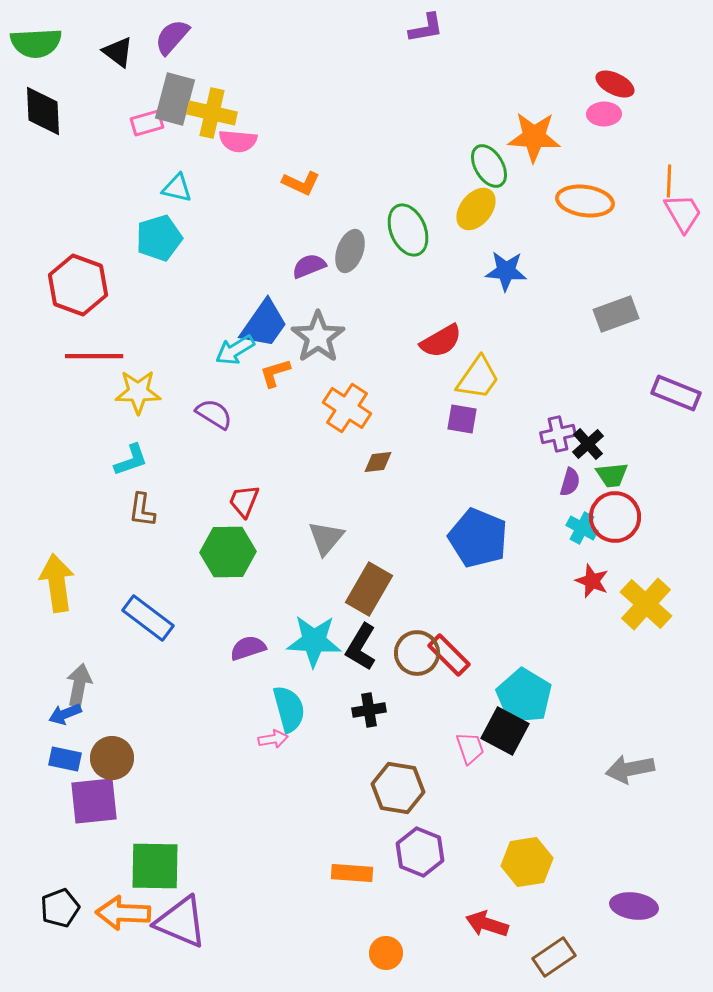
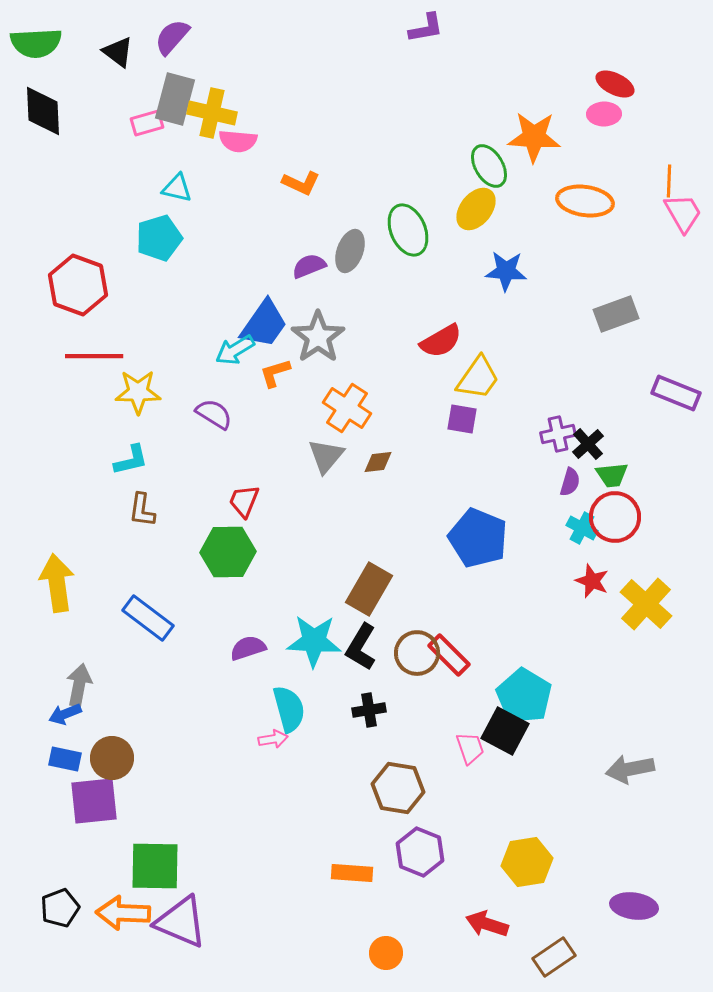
cyan L-shape at (131, 460): rotated 6 degrees clockwise
gray triangle at (326, 538): moved 82 px up
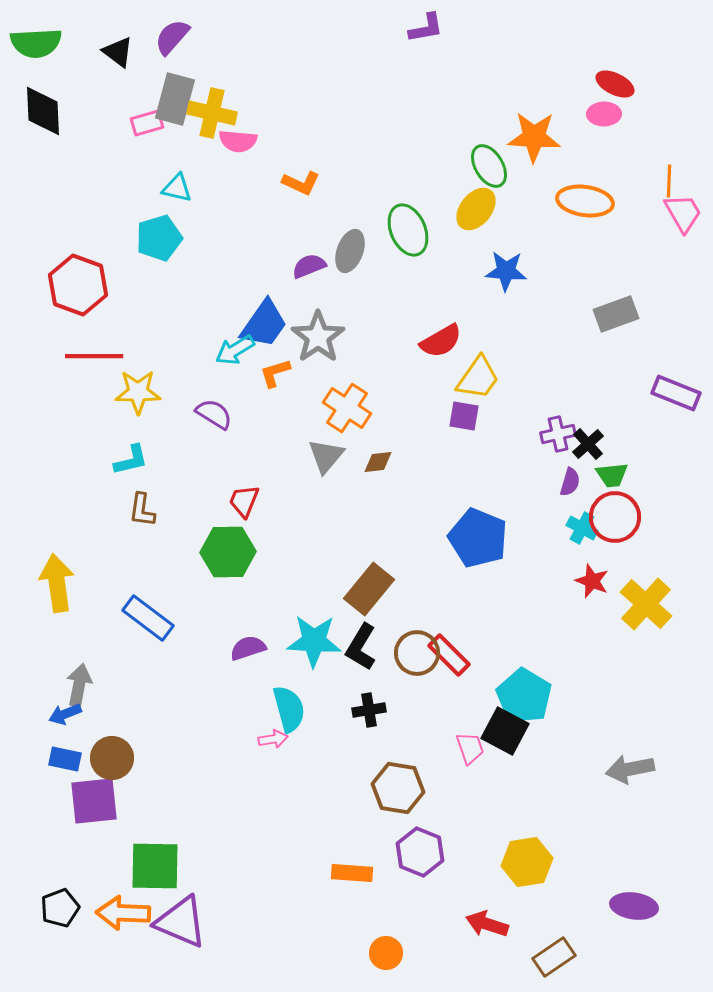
purple square at (462, 419): moved 2 px right, 3 px up
brown rectangle at (369, 589): rotated 9 degrees clockwise
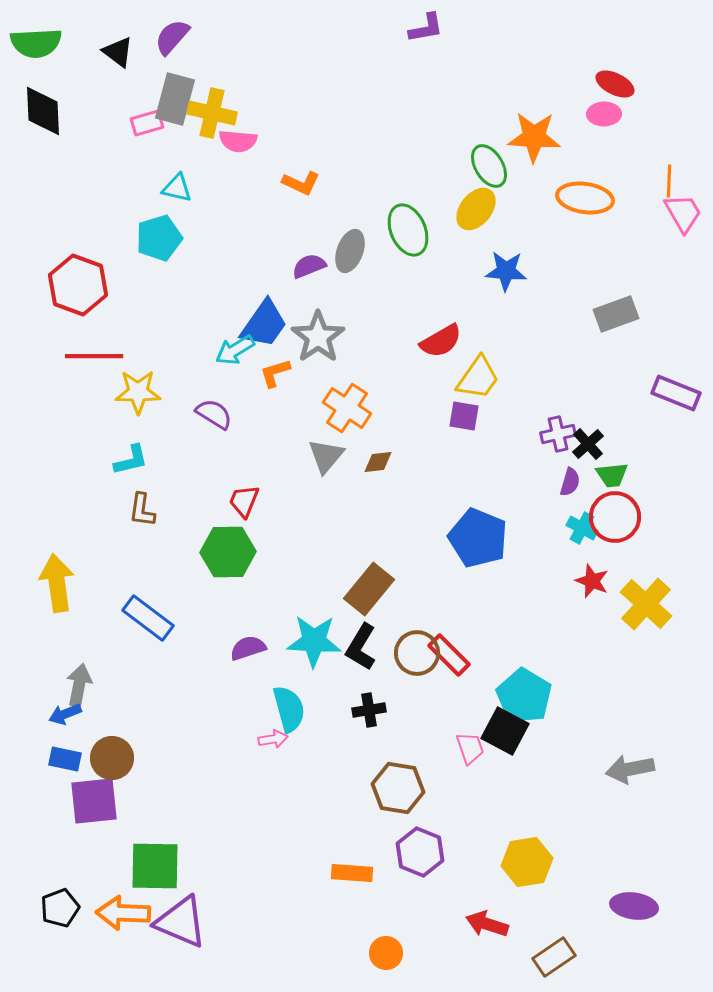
orange ellipse at (585, 201): moved 3 px up
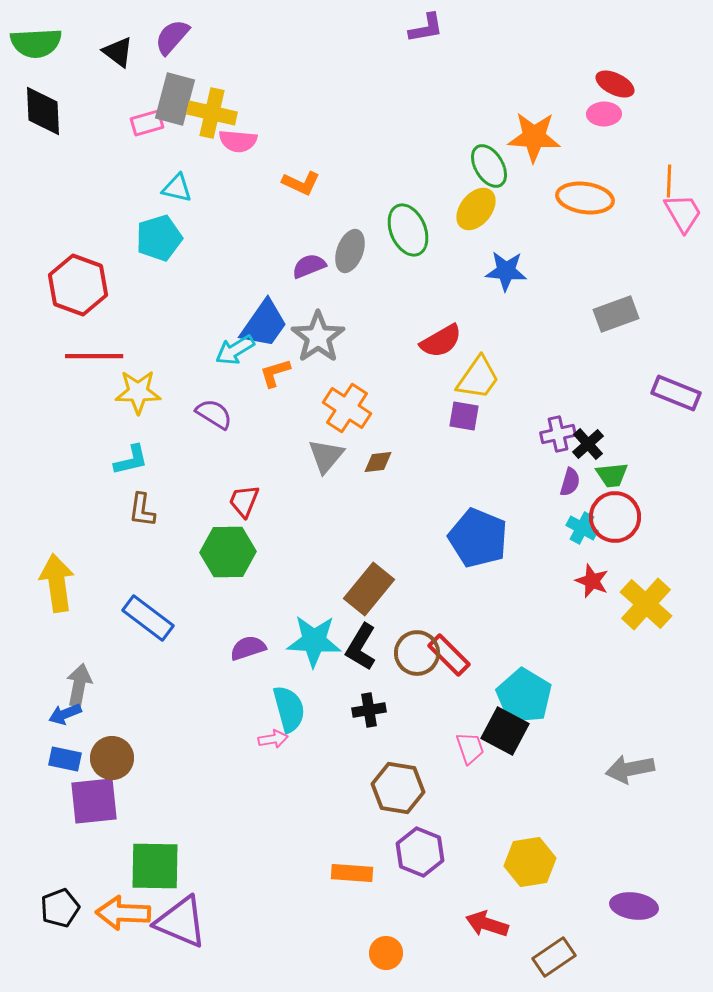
yellow hexagon at (527, 862): moved 3 px right
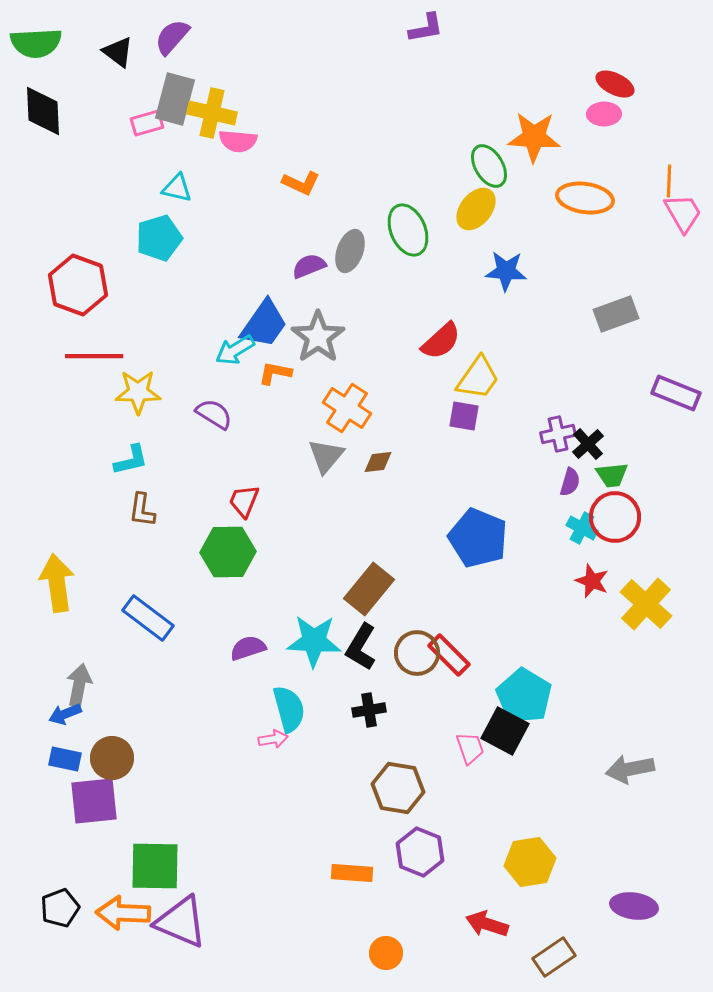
red semicircle at (441, 341): rotated 12 degrees counterclockwise
orange L-shape at (275, 373): rotated 28 degrees clockwise
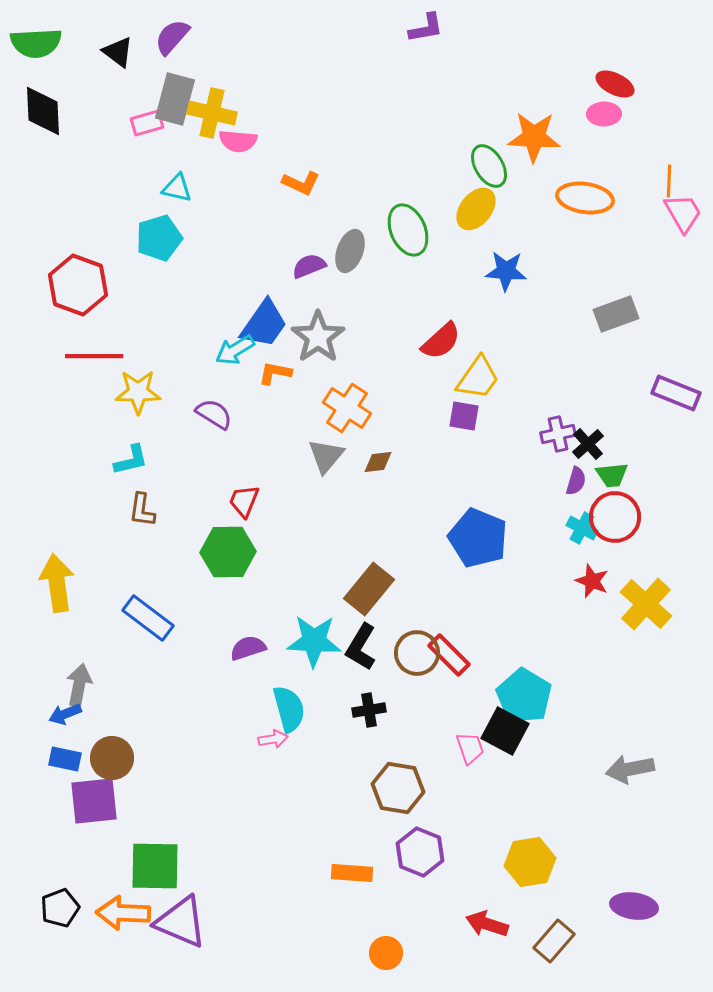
purple semicircle at (570, 482): moved 6 px right, 1 px up
brown rectangle at (554, 957): moved 16 px up; rotated 15 degrees counterclockwise
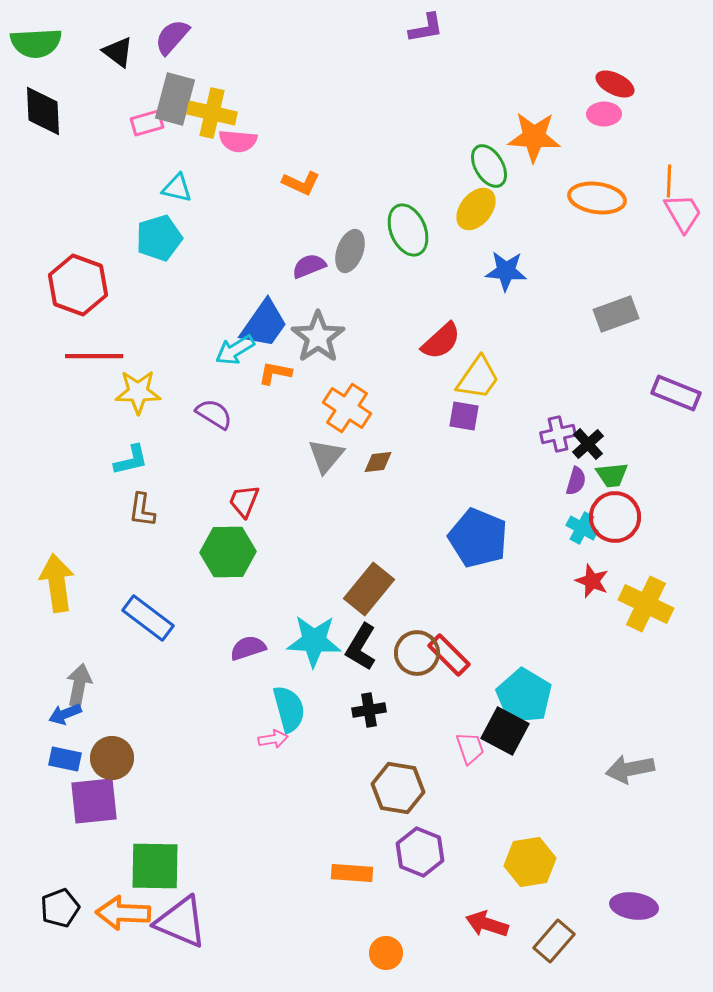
orange ellipse at (585, 198): moved 12 px right
yellow cross at (646, 604): rotated 16 degrees counterclockwise
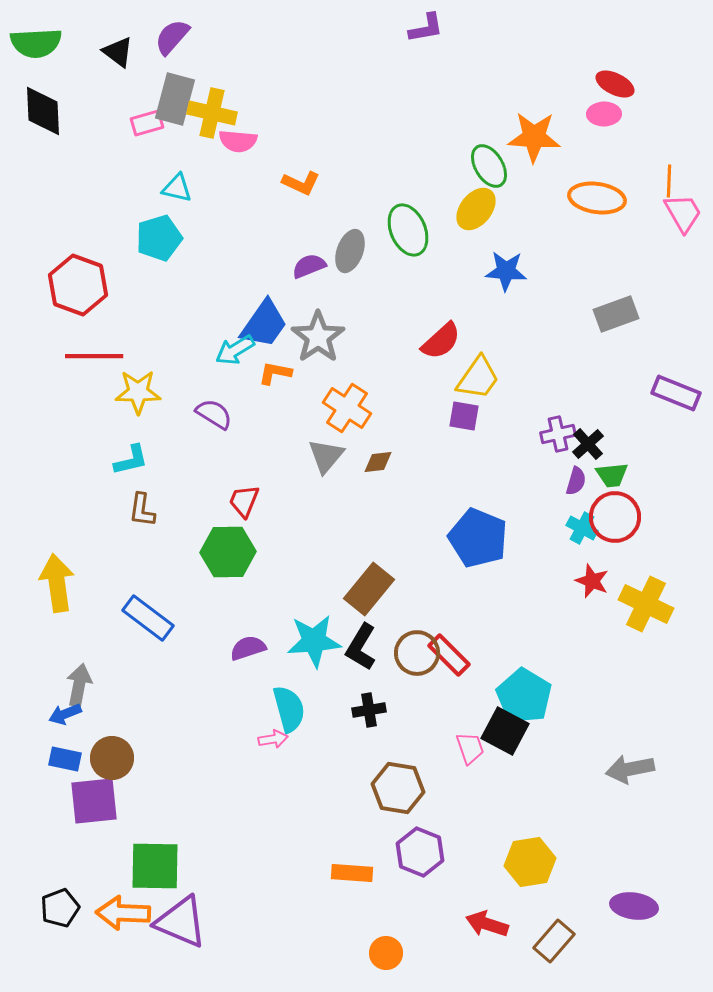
cyan star at (314, 641): rotated 8 degrees counterclockwise
